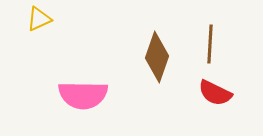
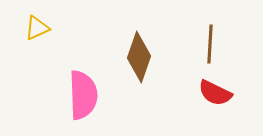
yellow triangle: moved 2 px left, 9 px down
brown diamond: moved 18 px left
pink semicircle: rotated 93 degrees counterclockwise
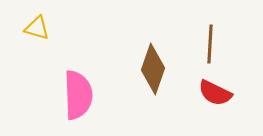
yellow triangle: rotated 40 degrees clockwise
brown diamond: moved 14 px right, 12 px down
pink semicircle: moved 5 px left
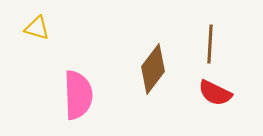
brown diamond: rotated 18 degrees clockwise
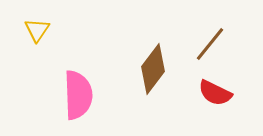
yellow triangle: moved 2 px down; rotated 48 degrees clockwise
brown line: rotated 36 degrees clockwise
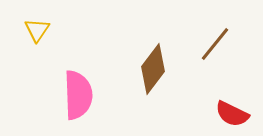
brown line: moved 5 px right
red semicircle: moved 17 px right, 21 px down
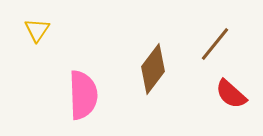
pink semicircle: moved 5 px right
red semicircle: moved 1 px left, 20 px up; rotated 16 degrees clockwise
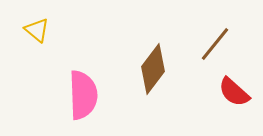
yellow triangle: rotated 24 degrees counterclockwise
red semicircle: moved 3 px right, 2 px up
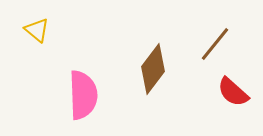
red semicircle: moved 1 px left
